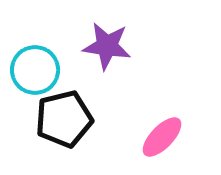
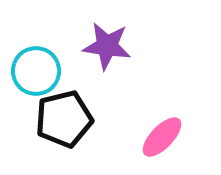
cyan circle: moved 1 px right, 1 px down
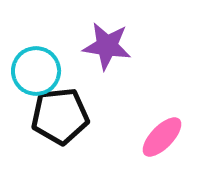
black pentagon: moved 4 px left, 3 px up; rotated 8 degrees clockwise
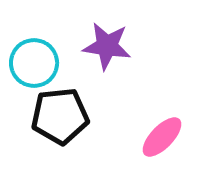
cyan circle: moved 2 px left, 8 px up
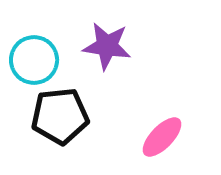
cyan circle: moved 3 px up
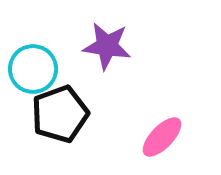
cyan circle: moved 1 px left, 9 px down
black pentagon: moved 2 px up; rotated 14 degrees counterclockwise
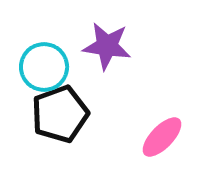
cyan circle: moved 11 px right, 2 px up
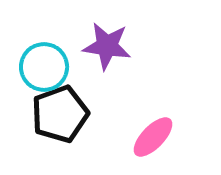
pink ellipse: moved 9 px left
